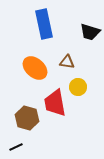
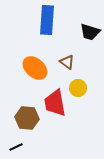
blue rectangle: moved 3 px right, 4 px up; rotated 16 degrees clockwise
brown triangle: rotated 28 degrees clockwise
yellow circle: moved 1 px down
brown hexagon: rotated 10 degrees counterclockwise
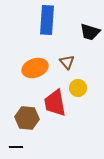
brown triangle: rotated 14 degrees clockwise
orange ellipse: rotated 60 degrees counterclockwise
black line: rotated 24 degrees clockwise
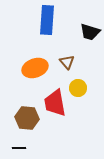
black line: moved 3 px right, 1 px down
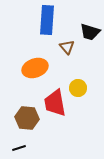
brown triangle: moved 15 px up
black line: rotated 16 degrees counterclockwise
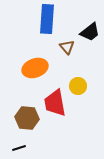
blue rectangle: moved 1 px up
black trapezoid: rotated 55 degrees counterclockwise
yellow circle: moved 2 px up
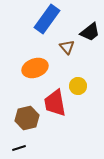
blue rectangle: rotated 32 degrees clockwise
brown hexagon: rotated 20 degrees counterclockwise
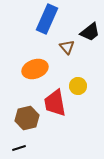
blue rectangle: rotated 12 degrees counterclockwise
orange ellipse: moved 1 px down
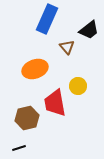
black trapezoid: moved 1 px left, 2 px up
